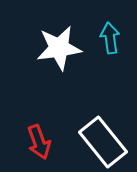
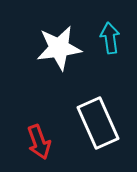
white rectangle: moved 5 px left, 19 px up; rotated 15 degrees clockwise
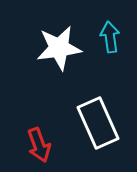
cyan arrow: moved 1 px up
red arrow: moved 3 px down
